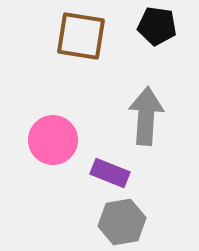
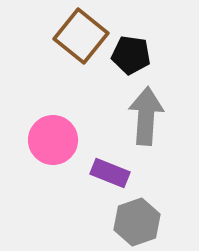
black pentagon: moved 26 px left, 29 px down
brown square: rotated 30 degrees clockwise
gray hexagon: moved 15 px right; rotated 9 degrees counterclockwise
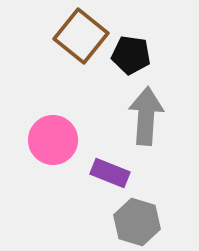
gray hexagon: rotated 24 degrees counterclockwise
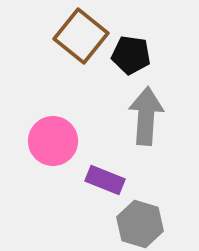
pink circle: moved 1 px down
purple rectangle: moved 5 px left, 7 px down
gray hexagon: moved 3 px right, 2 px down
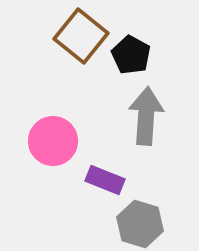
black pentagon: rotated 21 degrees clockwise
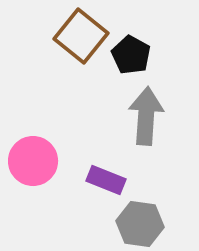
pink circle: moved 20 px left, 20 px down
purple rectangle: moved 1 px right
gray hexagon: rotated 9 degrees counterclockwise
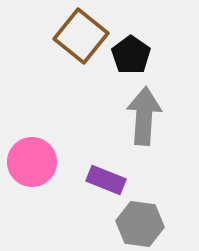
black pentagon: rotated 6 degrees clockwise
gray arrow: moved 2 px left
pink circle: moved 1 px left, 1 px down
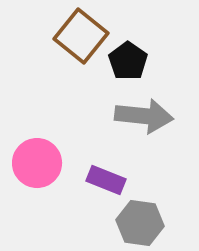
black pentagon: moved 3 px left, 6 px down
gray arrow: rotated 92 degrees clockwise
pink circle: moved 5 px right, 1 px down
gray hexagon: moved 1 px up
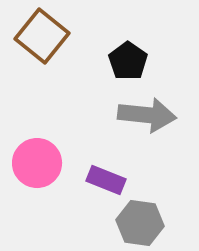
brown square: moved 39 px left
gray arrow: moved 3 px right, 1 px up
